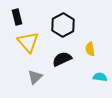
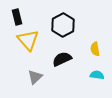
yellow triangle: moved 2 px up
yellow semicircle: moved 5 px right
cyan semicircle: moved 3 px left, 2 px up
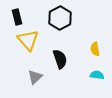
black hexagon: moved 3 px left, 7 px up
black semicircle: moved 2 px left; rotated 96 degrees clockwise
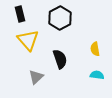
black rectangle: moved 3 px right, 3 px up
gray triangle: moved 1 px right
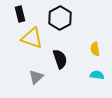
yellow triangle: moved 4 px right, 2 px up; rotated 30 degrees counterclockwise
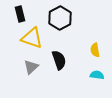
yellow semicircle: moved 1 px down
black semicircle: moved 1 px left, 1 px down
gray triangle: moved 5 px left, 10 px up
